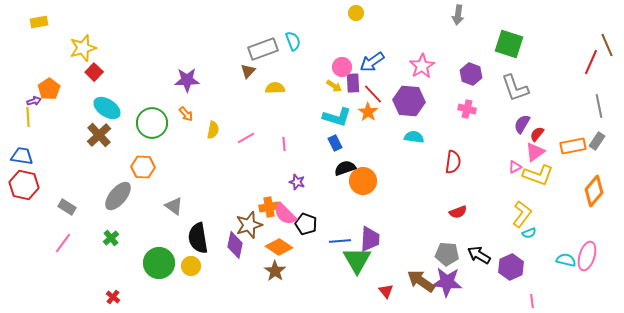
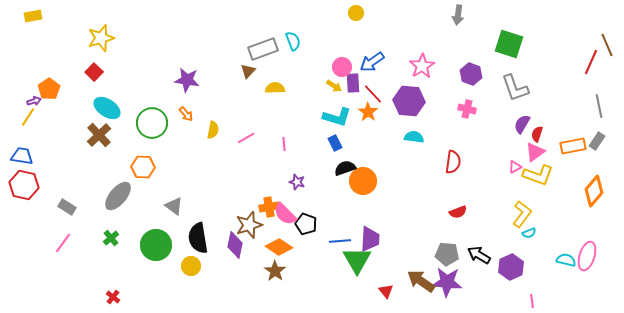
yellow rectangle at (39, 22): moved 6 px left, 6 px up
yellow star at (83, 48): moved 18 px right, 10 px up
purple star at (187, 80): rotated 10 degrees clockwise
yellow line at (28, 117): rotated 36 degrees clockwise
red semicircle at (537, 134): rotated 21 degrees counterclockwise
green circle at (159, 263): moved 3 px left, 18 px up
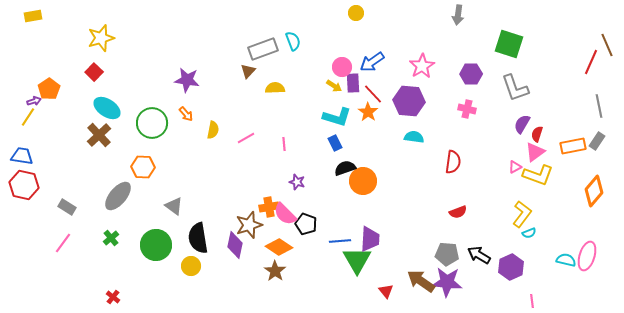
purple hexagon at (471, 74): rotated 20 degrees counterclockwise
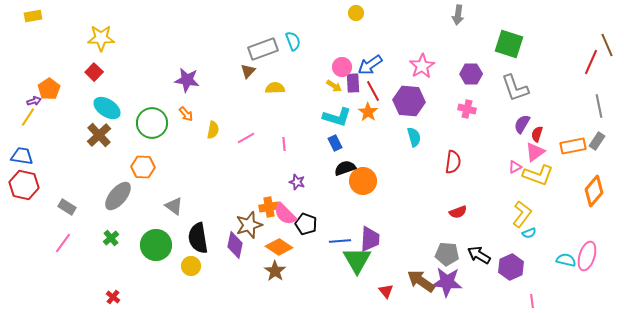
yellow star at (101, 38): rotated 16 degrees clockwise
blue arrow at (372, 62): moved 2 px left, 3 px down
red line at (373, 94): moved 3 px up; rotated 15 degrees clockwise
cyan semicircle at (414, 137): rotated 66 degrees clockwise
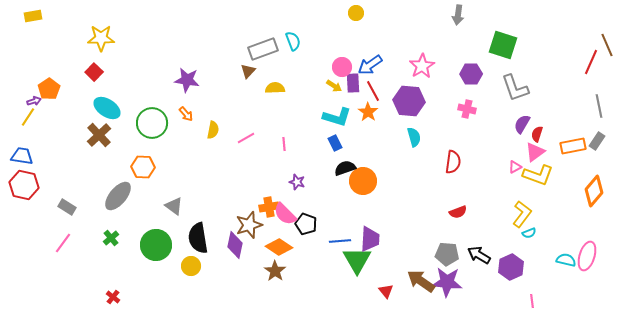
green square at (509, 44): moved 6 px left, 1 px down
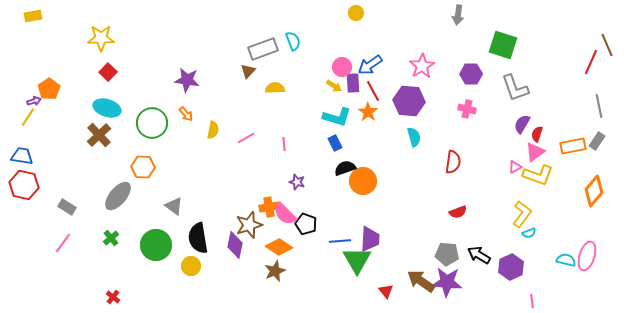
red square at (94, 72): moved 14 px right
cyan ellipse at (107, 108): rotated 16 degrees counterclockwise
brown star at (275, 271): rotated 15 degrees clockwise
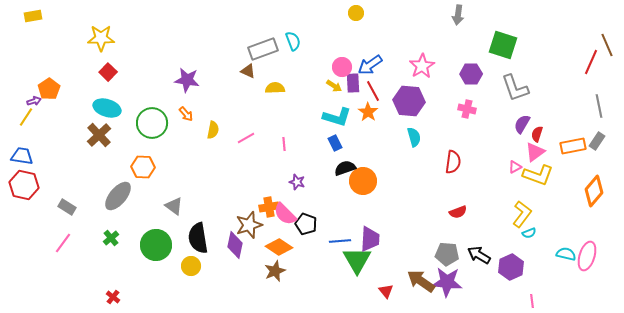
brown triangle at (248, 71): rotated 49 degrees counterclockwise
yellow line at (28, 117): moved 2 px left
cyan semicircle at (566, 260): moved 6 px up
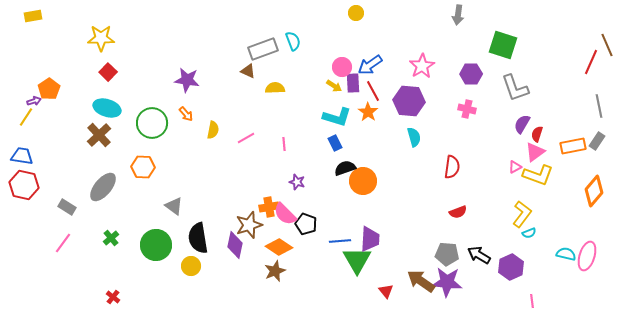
red semicircle at (453, 162): moved 1 px left, 5 px down
gray ellipse at (118, 196): moved 15 px left, 9 px up
